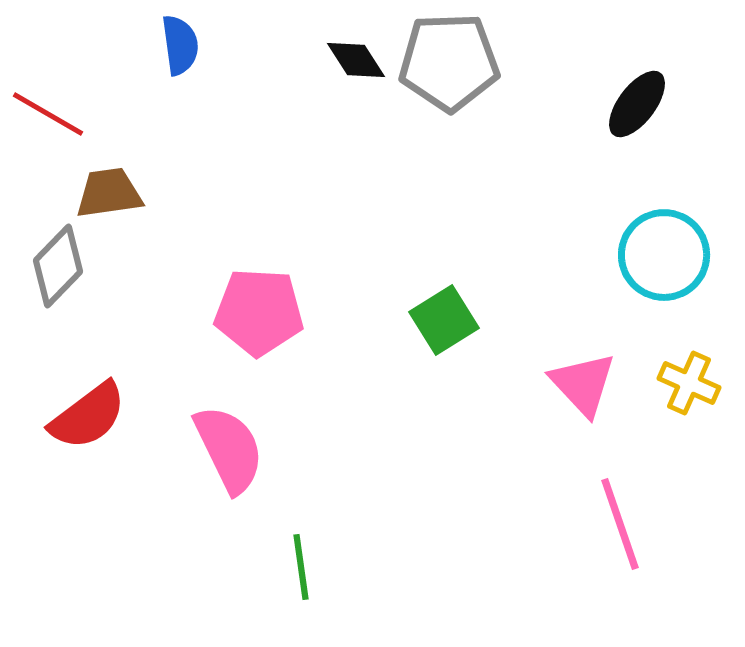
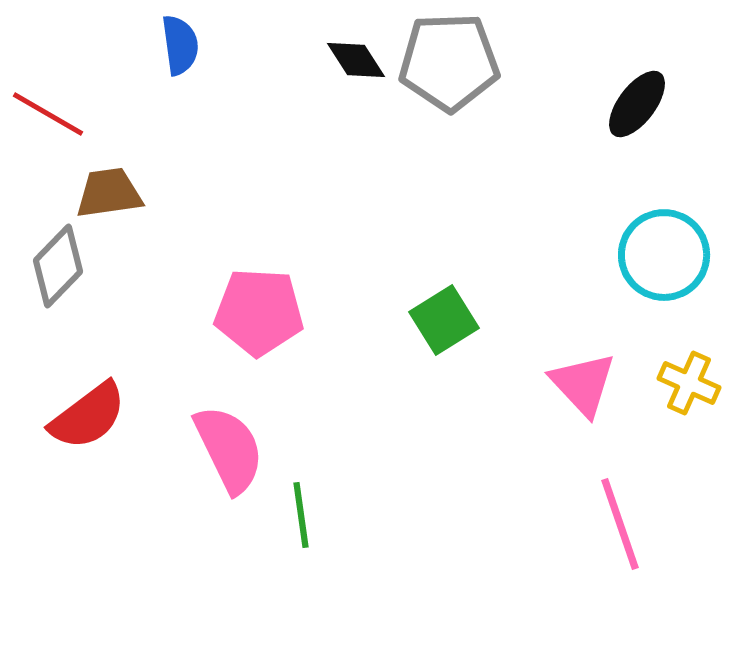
green line: moved 52 px up
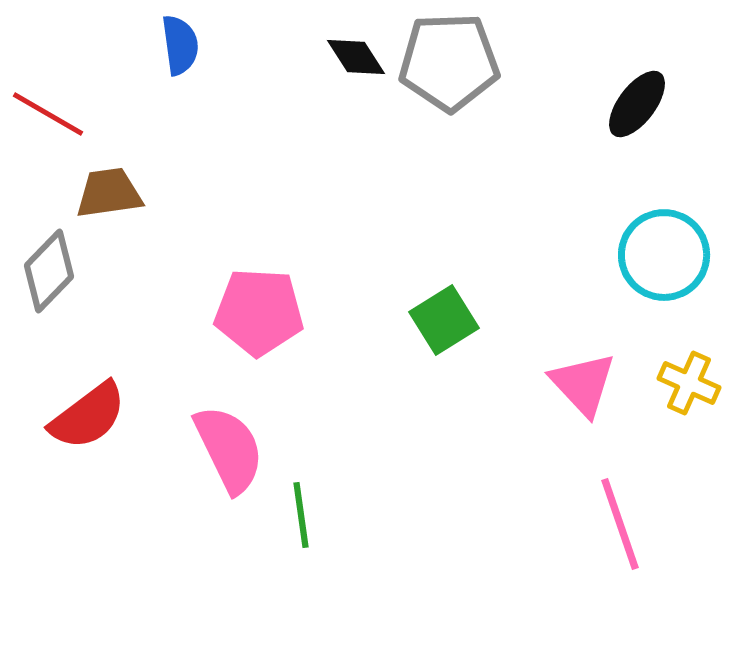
black diamond: moved 3 px up
gray diamond: moved 9 px left, 5 px down
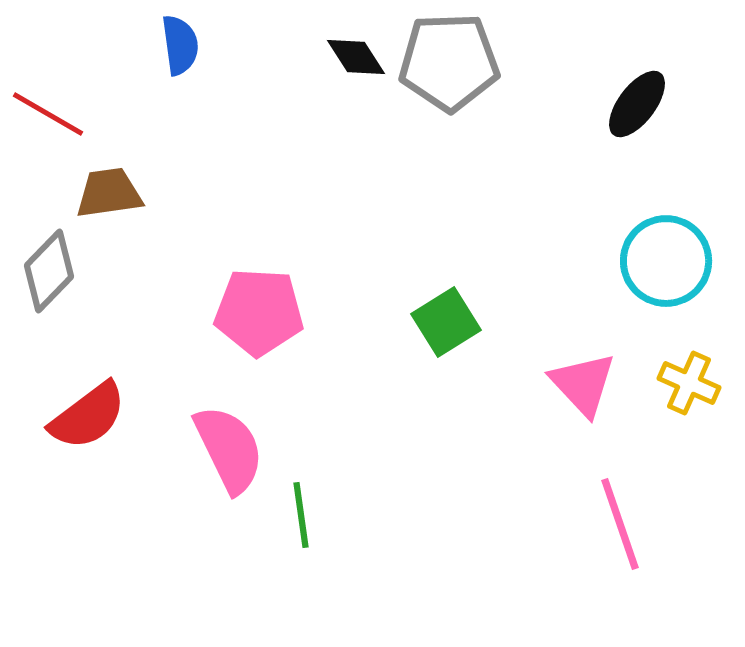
cyan circle: moved 2 px right, 6 px down
green square: moved 2 px right, 2 px down
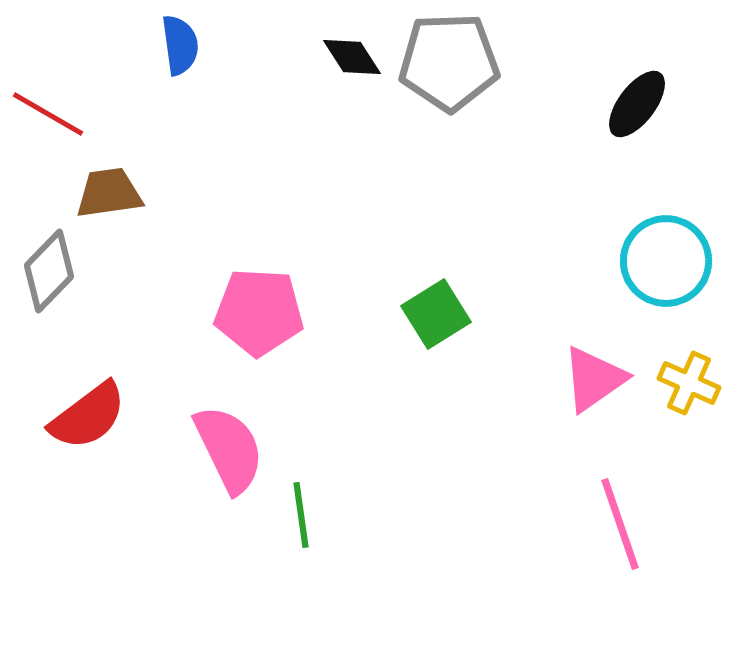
black diamond: moved 4 px left
green square: moved 10 px left, 8 px up
pink triangle: moved 11 px right, 5 px up; rotated 38 degrees clockwise
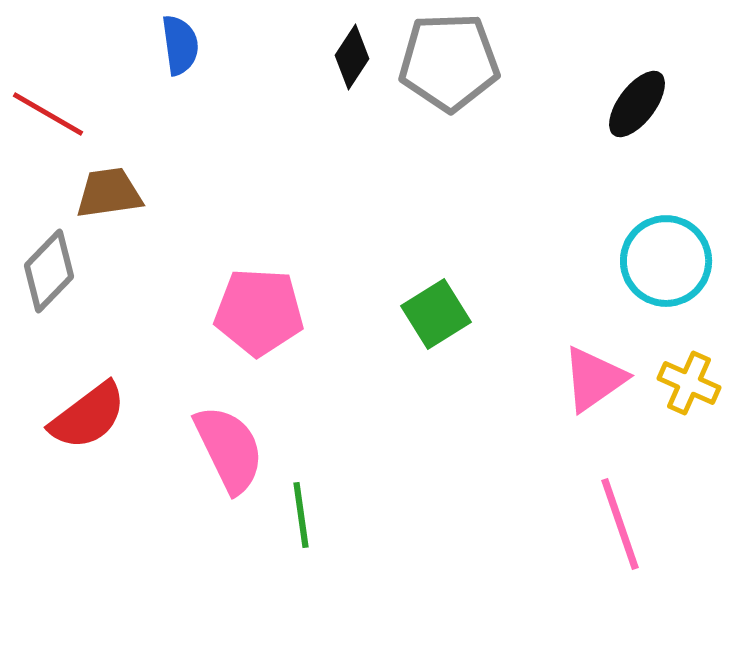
black diamond: rotated 66 degrees clockwise
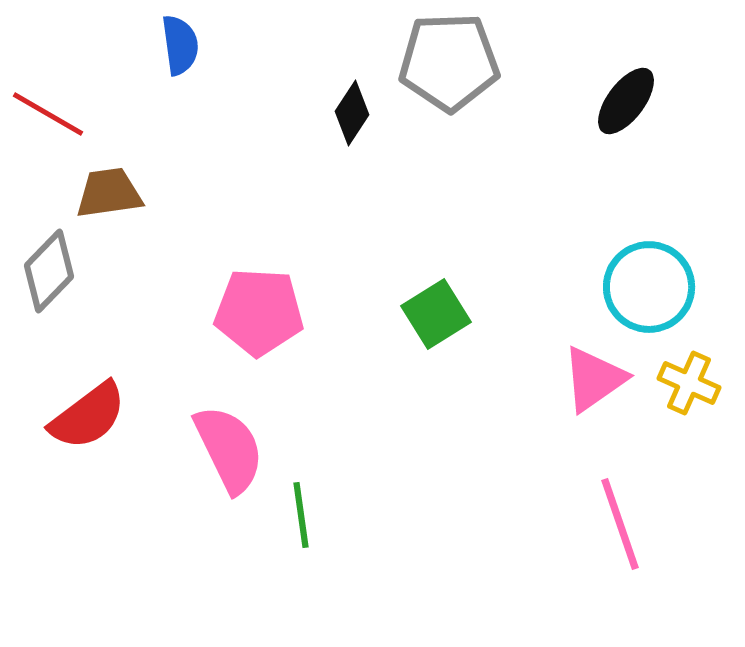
black diamond: moved 56 px down
black ellipse: moved 11 px left, 3 px up
cyan circle: moved 17 px left, 26 px down
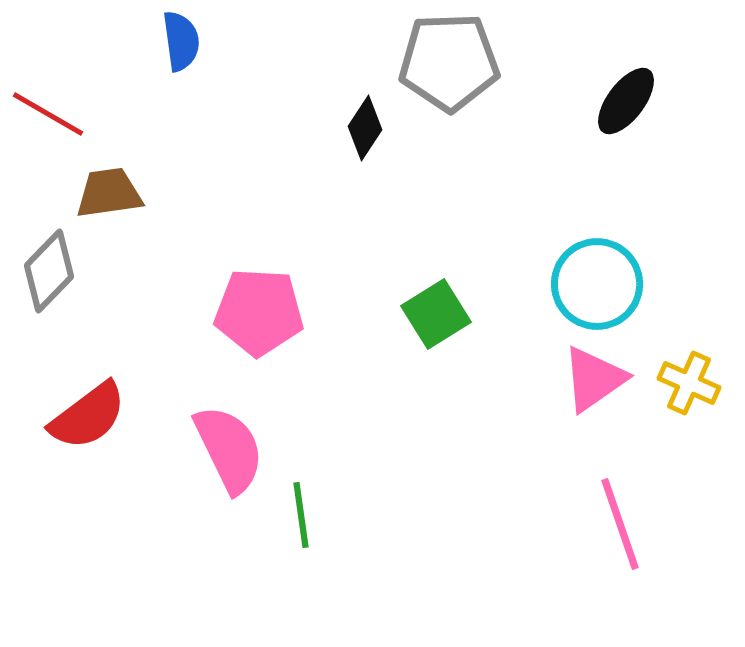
blue semicircle: moved 1 px right, 4 px up
black diamond: moved 13 px right, 15 px down
cyan circle: moved 52 px left, 3 px up
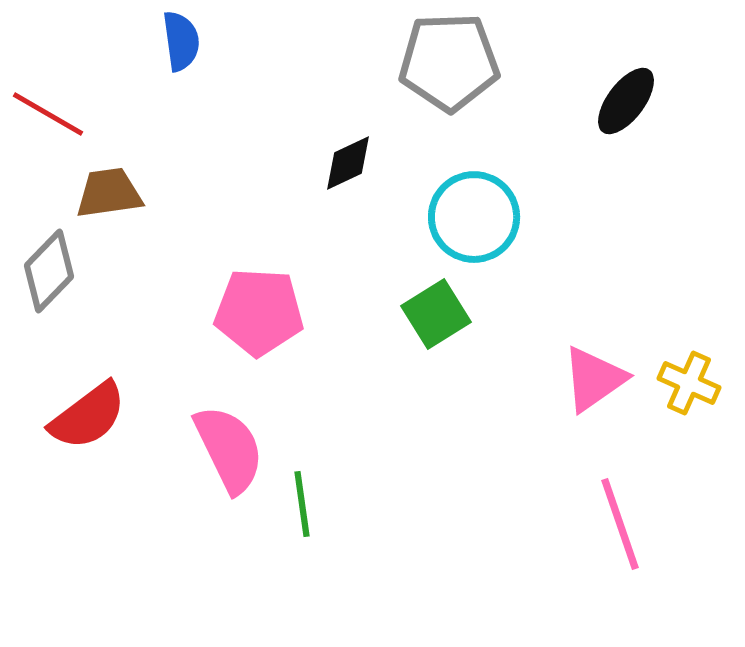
black diamond: moved 17 px left, 35 px down; rotated 32 degrees clockwise
cyan circle: moved 123 px left, 67 px up
green line: moved 1 px right, 11 px up
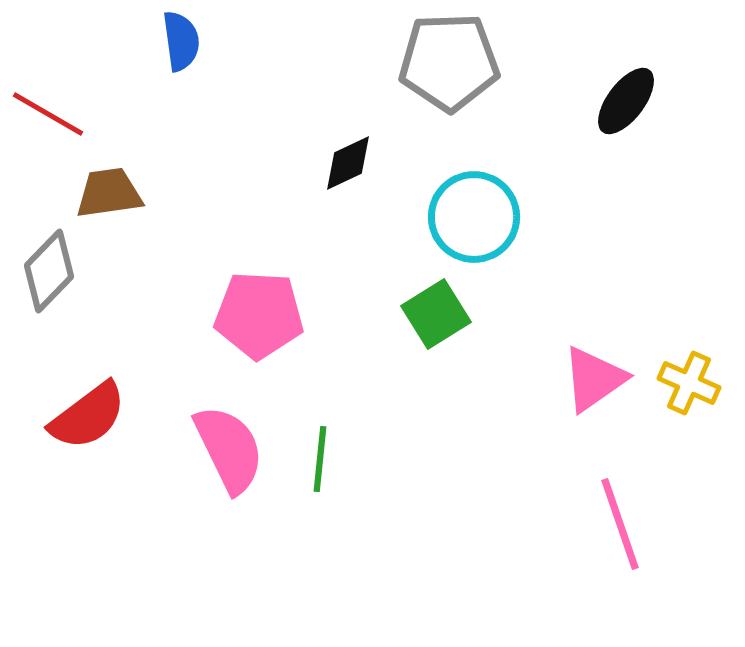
pink pentagon: moved 3 px down
green line: moved 18 px right, 45 px up; rotated 14 degrees clockwise
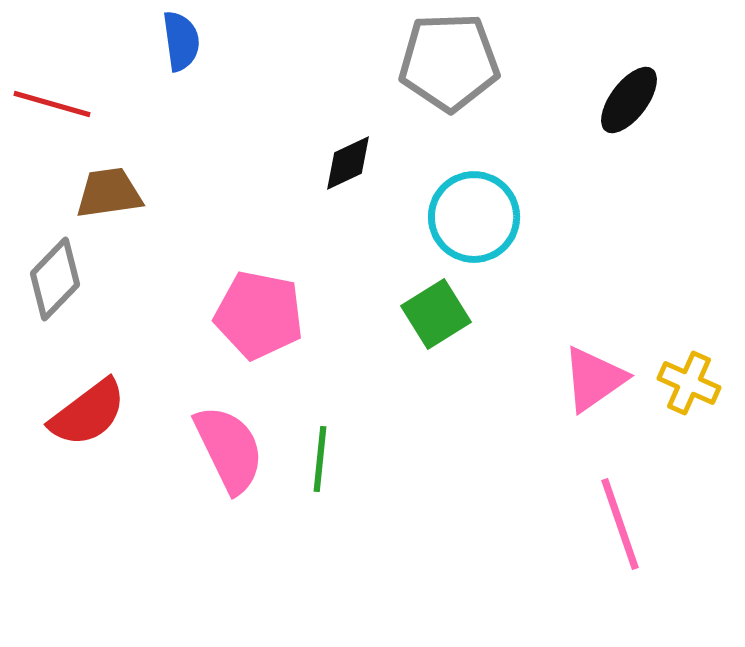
black ellipse: moved 3 px right, 1 px up
red line: moved 4 px right, 10 px up; rotated 14 degrees counterclockwise
gray diamond: moved 6 px right, 8 px down
pink pentagon: rotated 8 degrees clockwise
red semicircle: moved 3 px up
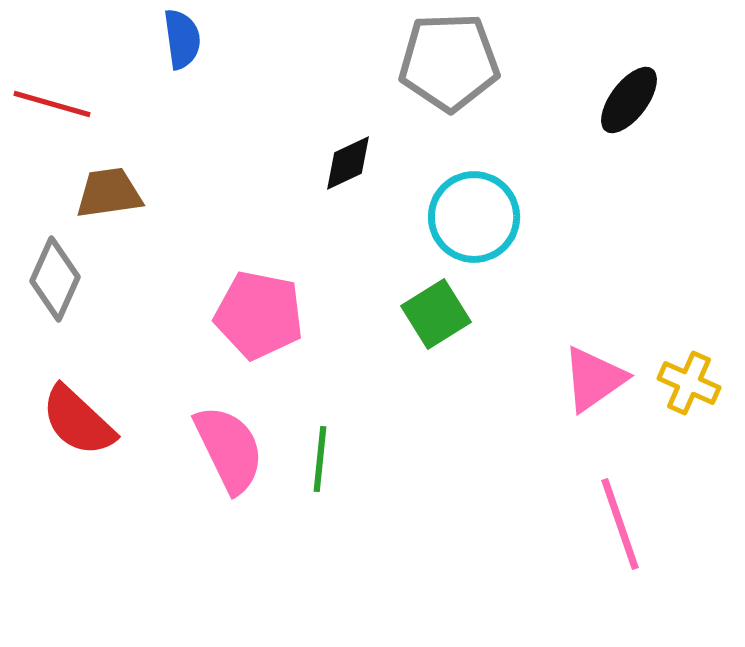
blue semicircle: moved 1 px right, 2 px up
gray diamond: rotated 20 degrees counterclockwise
red semicircle: moved 10 px left, 8 px down; rotated 80 degrees clockwise
